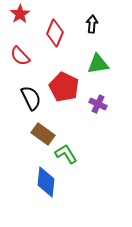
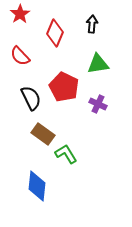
blue diamond: moved 9 px left, 4 px down
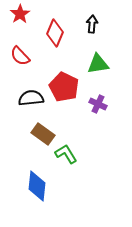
black semicircle: rotated 70 degrees counterclockwise
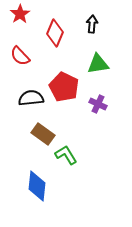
green L-shape: moved 1 px down
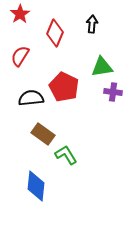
red semicircle: rotated 75 degrees clockwise
green triangle: moved 4 px right, 3 px down
purple cross: moved 15 px right, 12 px up; rotated 18 degrees counterclockwise
blue diamond: moved 1 px left
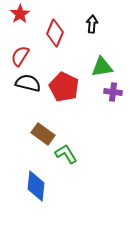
black semicircle: moved 3 px left, 15 px up; rotated 20 degrees clockwise
green L-shape: moved 1 px up
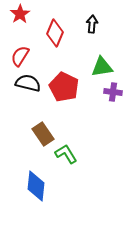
brown rectangle: rotated 20 degrees clockwise
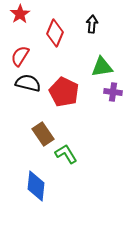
red pentagon: moved 5 px down
